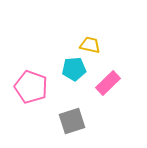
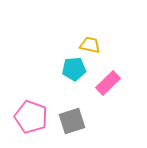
pink pentagon: moved 30 px down
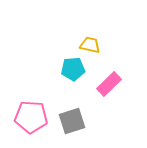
cyan pentagon: moved 1 px left
pink rectangle: moved 1 px right, 1 px down
pink pentagon: rotated 16 degrees counterclockwise
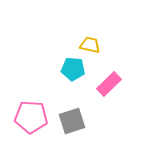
cyan pentagon: rotated 10 degrees clockwise
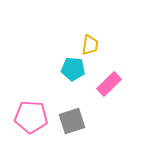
yellow trapezoid: rotated 85 degrees clockwise
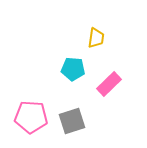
yellow trapezoid: moved 6 px right, 7 px up
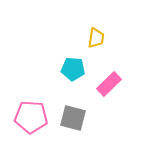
gray square: moved 1 px right, 3 px up; rotated 32 degrees clockwise
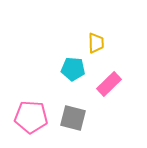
yellow trapezoid: moved 5 px down; rotated 10 degrees counterclockwise
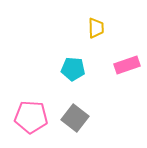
yellow trapezoid: moved 15 px up
pink rectangle: moved 18 px right, 19 px up; rotated 25 degrees clockwise
gray square: moved 2 px right; rotated 24 degrees clockwise
